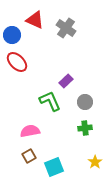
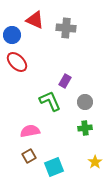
gray cross: rotated 30 degrees counterclockwise
purple rectangle: moved 1 px left; rotated 16 degrees counterclockwise
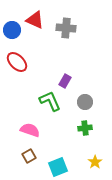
blue circle: moved 5 px up
pink semicircle: moved 1 px up; rotated 30 degrees clockwise
cyan square: moved 4 px right
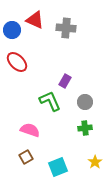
brown square: moved 3 px left, 1 px down
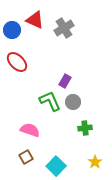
gray cross: moved 2 px left; rotated 36 degrees counterclockwise
gray circle: moved 12 px left
cyan square: moved 2 px left, 1 px up; rotated 24 degrees counterclockwise
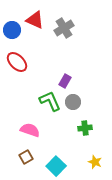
yellow star: rotated 16 degrees counterclockwise
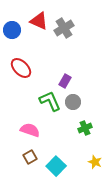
red triangle: moved 4 px right, 1 px down
red ellipse: moved 4 px right, 6 px down
green cross: rotated 16 degrees counterclockwise
brown square: moved 4 px right
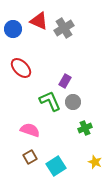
blue circle: moved 1 px right, 1 px up
cyan square: rotated 12 degrees clockwise
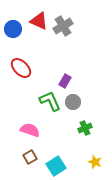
gray cross: moved 1 px left, 2 px up
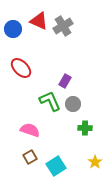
gray circle: moved 2 px down
green cross: rotated 24 degrees clockwise
yellow star: rotated 16 degrees clockwise
